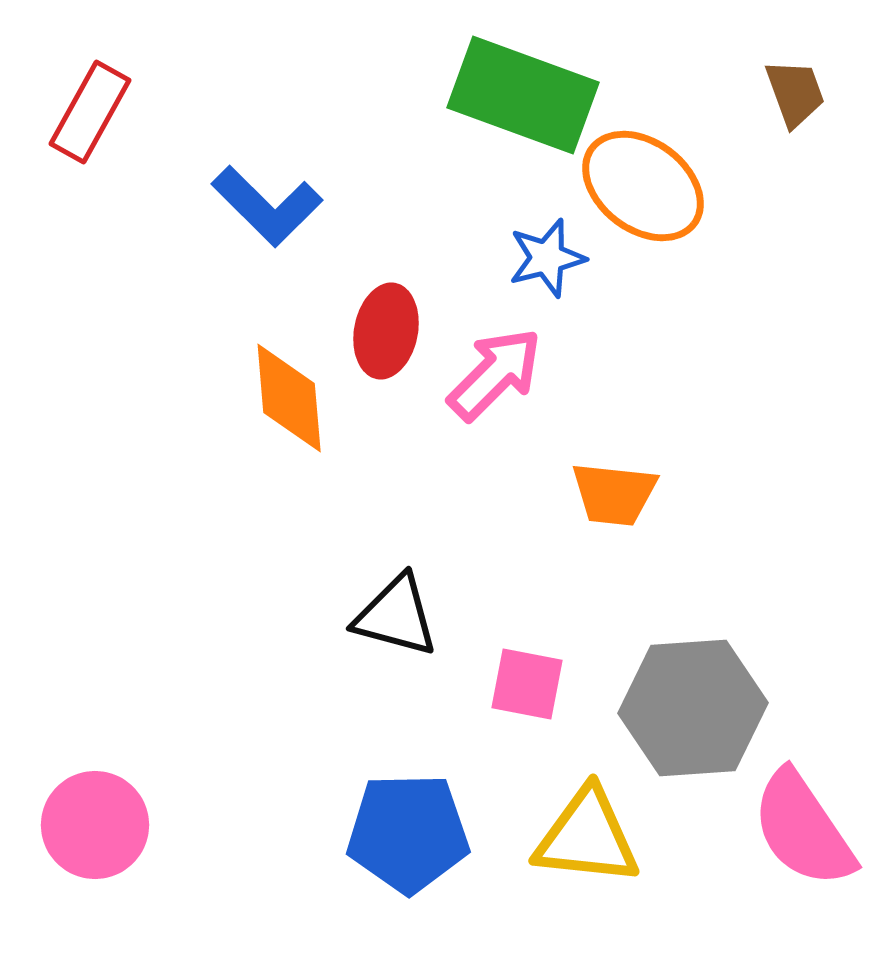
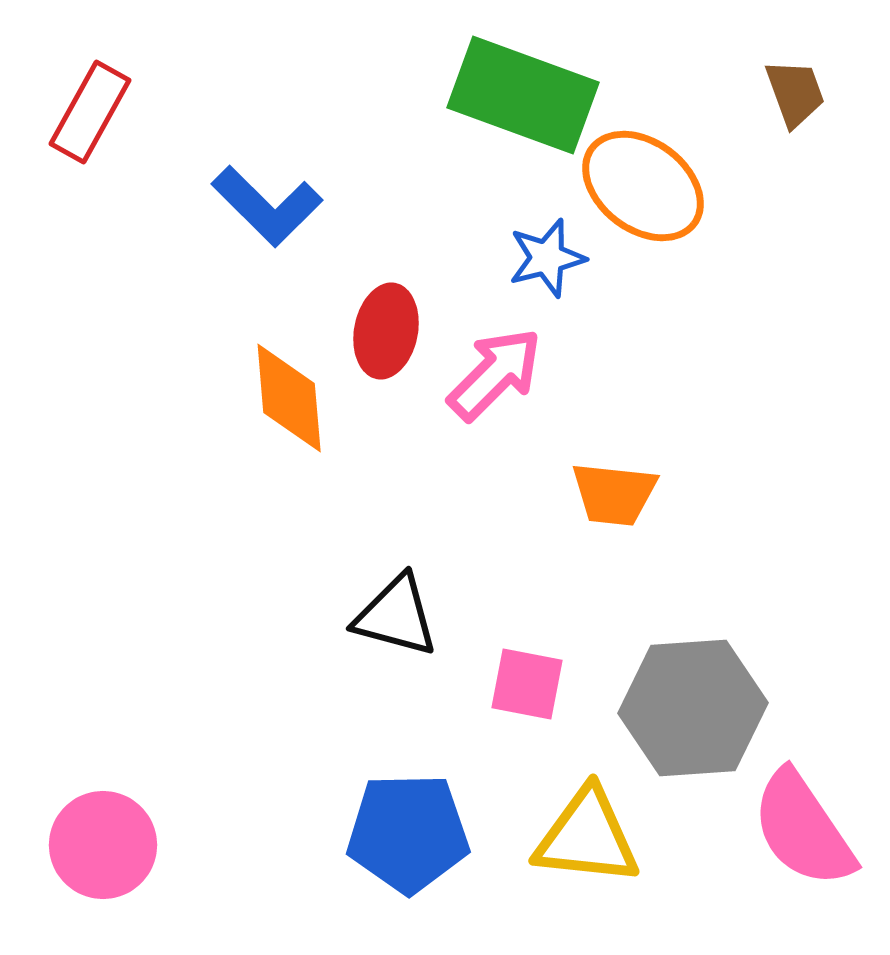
pink circle: moved 8 px right, 20 px down
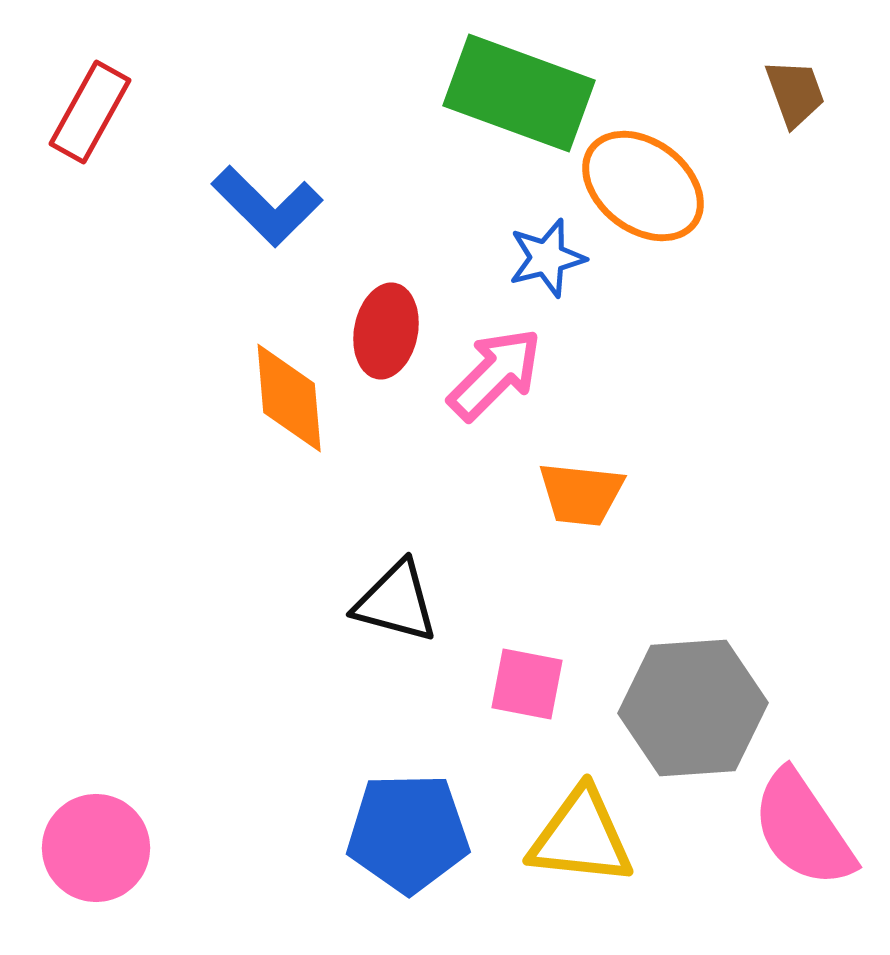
green rectangle: moved 4 px left, 2 px up
orange trapezoid: moved 33 px left
black triangle: moved 14 px up
yellow triangle: moved 6 px left
pink circle: moved 7 px left, 3 px down
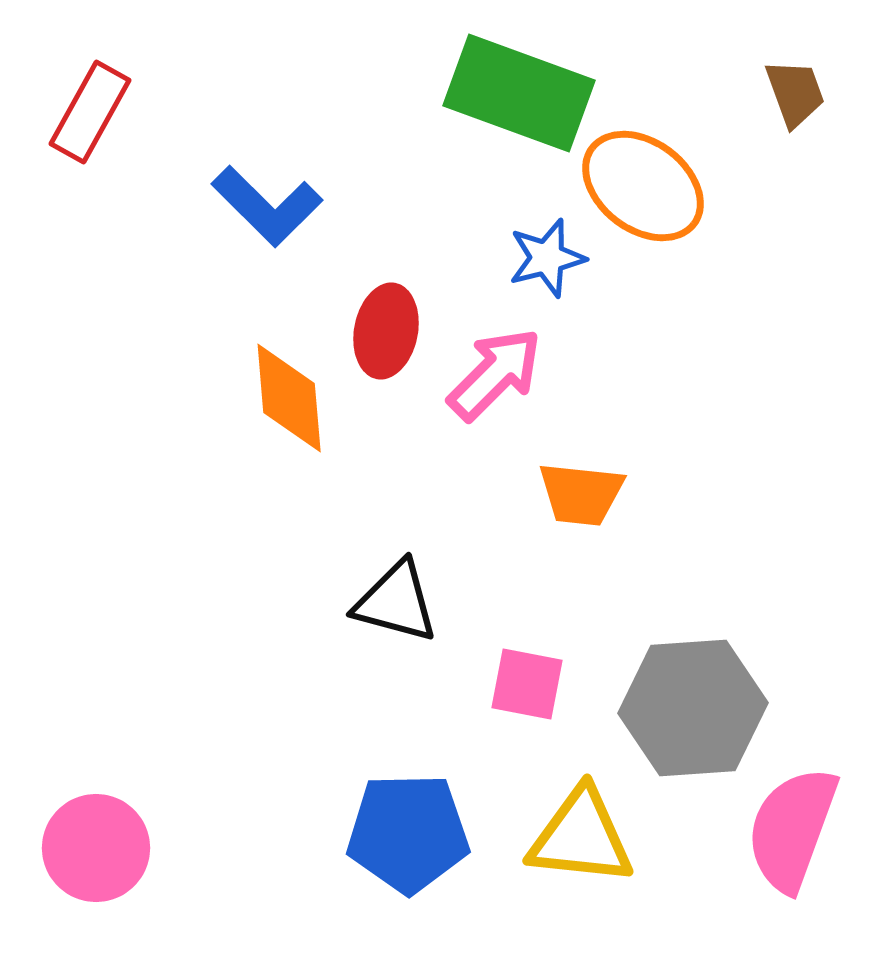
pink semicircle: moved 11 px left; rotated 54 degrees clockwise
